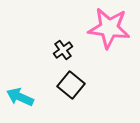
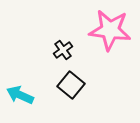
pink star: moved 1 px right, 2 px down
cyan arrow: moved 2 px up
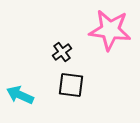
black cross: moved 1 px left, 2 px down
black square: rotated 32 degrees counterclockwise
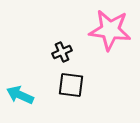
black cross: rotated 12 degrees clockwise
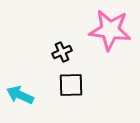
black square: rotated 8 degrees counterclockwise
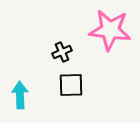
cyan arrow: rotated 64 degrees clockwise
